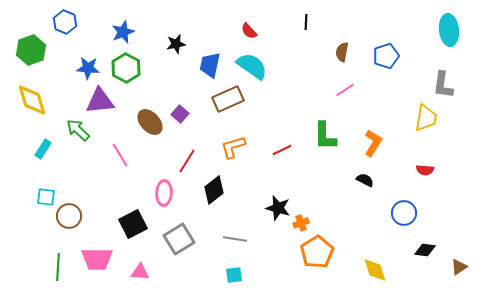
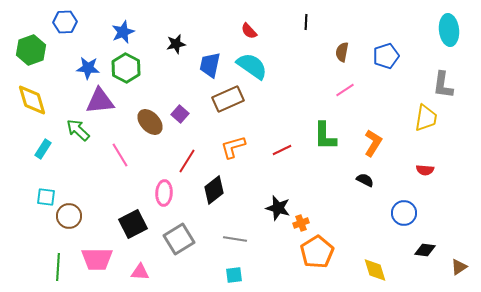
blue hexagon at (65, 22): rotated 25 degrees counterclockwise
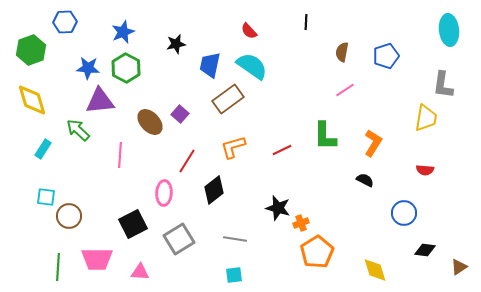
brown rectangle at (228, 99): rotated 12 degrees counterclockwise
pink line at (120, 155): rotated 35 degrees clockwise
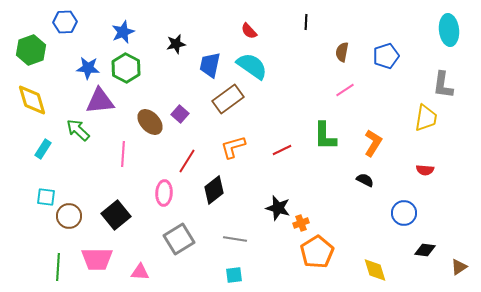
pink line at (120, 155): moved 3 px right, 1 px up
black square at (133, 224): moved 17 px left, 9 px up; rotated 12 degrees counterclockwise
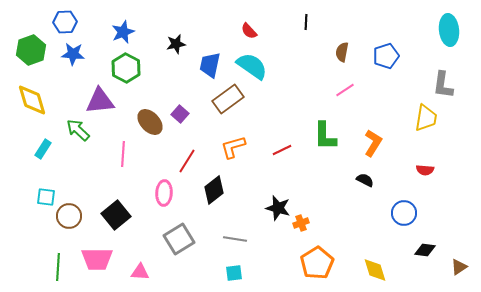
blue star at (88, 68): moved 15 px left, 14 px up
orange pentagon at (317, 252): moved 11 px down
cyan square at (234, 275): moved 2 px up
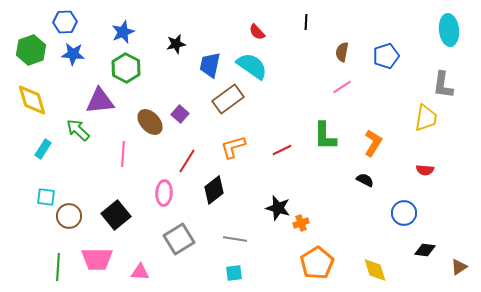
red semicircle at (249, 31): moved 8 px right, 1 px down
pink line at (345, 90): moved 3 px left, 3 px up
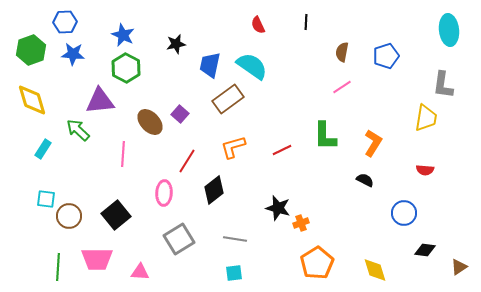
blue star at (123, 32): moved 3 px down; rotated 25 degrees counterclockwise
red semicircle at (257, 32): moved 1 px right, 7 px up; rotated 18 degrees clockwise
cyan square at (46, 197): moved 2 px down
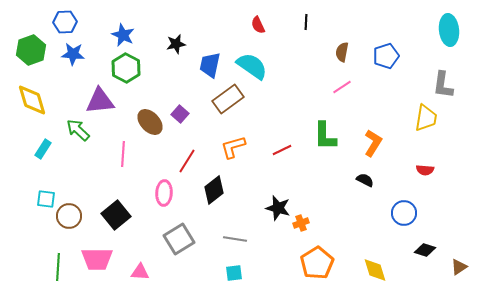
black diamond at (425, 250): rotated 10 degrees clockwise
